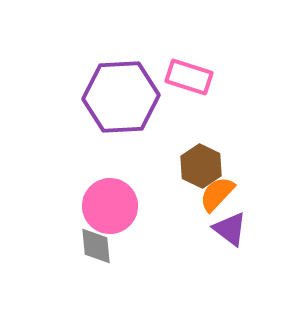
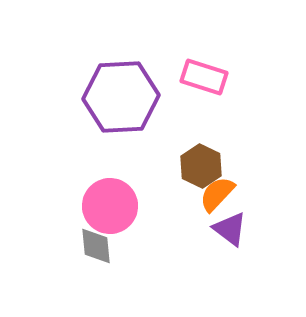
pink rectangle: moved 15 px right
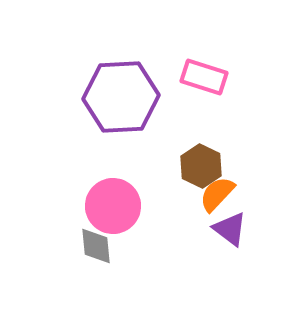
pink circle: moved 3 px right
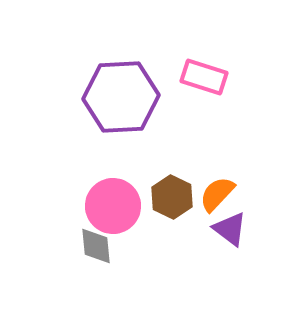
brown hexagon: moved 29 px left, 31 px down
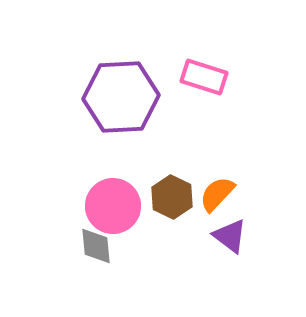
purple triangle: moved 7 px down
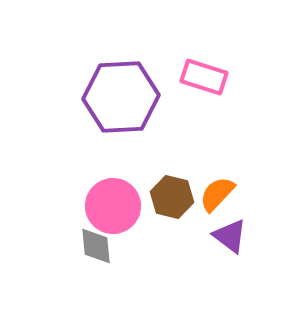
brown hexagon: rotated 12 degrees counterclockwise
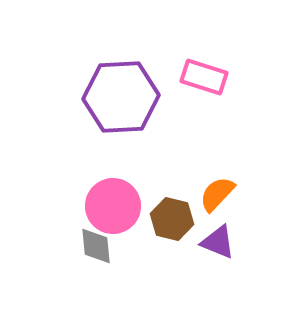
brown hexagon: moved 22 px down
purple triangle: moved 12 px left, 6 px down; rotated 15 degrees counterclockwise
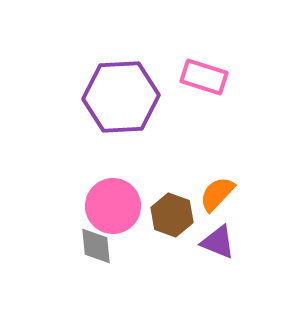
brown hexagon: moved 4 px up; rotated 6 degrees clockwise
